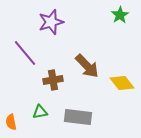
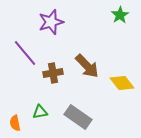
brown cross: moved 7 px up
gray rectangle: rotated 28 degrees clockwise
orange semicircle: moved 4 px right, 1 px down
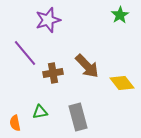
purple star: moved 3 px left, 2 px up
gray rectangle: rotated 40 degrees clockwise
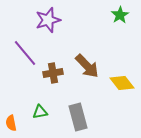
orange semicircle: moved 4 px left
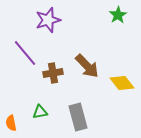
green star: moved 2 px left
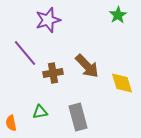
yellow diamond: rotated 20 degrees clockwise
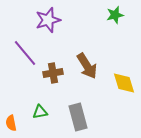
green star: moved 3 px left; rotated 18 degrees clockwise
brown arrow: rotated 12 degrees clockwise
yellow diamond: moved 2 px right
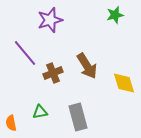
purple star: moved 2 px right
brown cross: rotated 12 degrees counterclockwise
